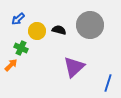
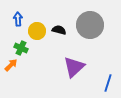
blue arrow: rotated 128 degrees clockwise
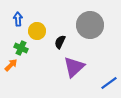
black semicircle: moved 1 px right, 12 px down; rotated 80 degrees counterclockwise
blue line: moved 1 px right; rotated 36 degrees clockwise
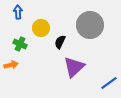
blue arrow: moved 7 px up
yellow circle: moved 4 px right, 3 px up
green cross: moved 1 px left, 4 px up
orange arrow: rotated 32 degrees clockwise
